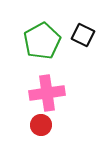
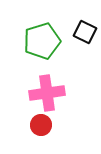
black square: moved 2 px right, 3 px up
green pentagon: rotated 12 degrees clockwise
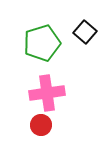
black square: rotated 15 degrees clockwise
green pentagon: moved 2 px down
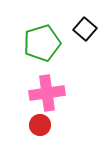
black square: moved 3 px up
red circle: moved 1 px left
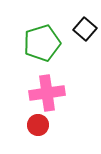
red circle: moved 2 px left
